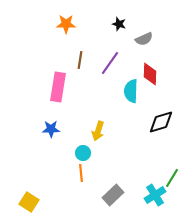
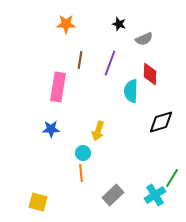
purple line: rotated 15 degrees counterclockwise
yellow square: moved 9 px right; rotated 18 degrees counterclockwise
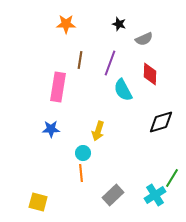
cyan semicircle: moved 8 px left, 1 px up; rotated 30 degrees counterclockwise
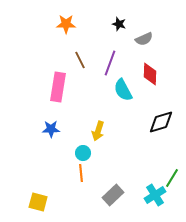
brown line: rotated 36 degrees counterclockwise
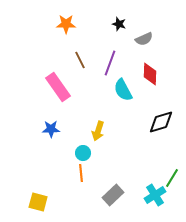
pink rectangle: rotated 44 degrees counterclockwise
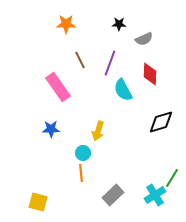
black star: rotated 16 degrees counterclockwise
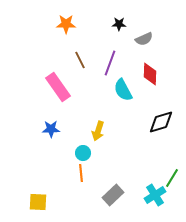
yellow square: rotated 12 degrees counterclockwise
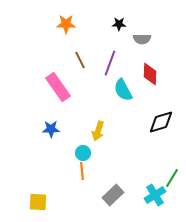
gray semicircle: moved 2 px left; rotated 24 degrees clockwise
orange line: moved 1 px right, 2 px up
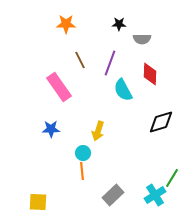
pink rectangle: moved 1 px right
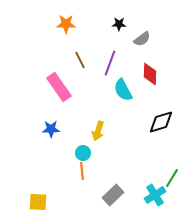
gray semicircle: rotated 36 degrees counterclockwise
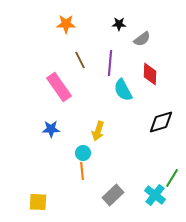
purple line: rotated 15 degrees counterclockwise
cyan cross: rotated 20 degrees counterclockwise
